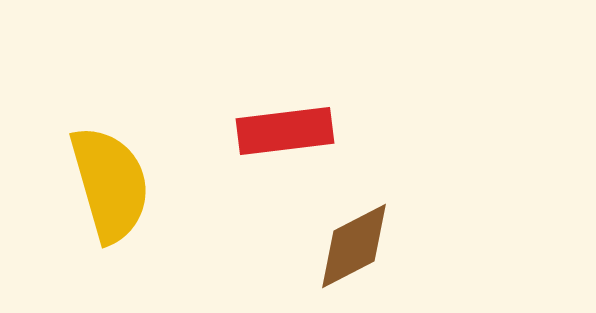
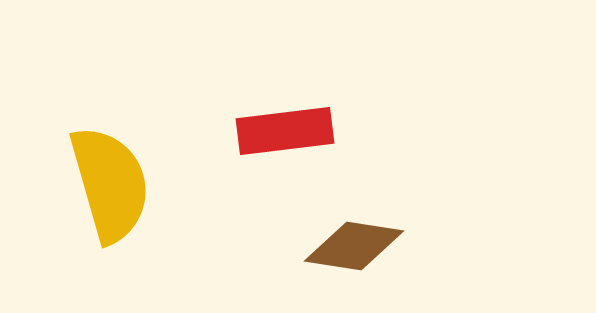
brown diamond: rotated 36 degrees clockwise
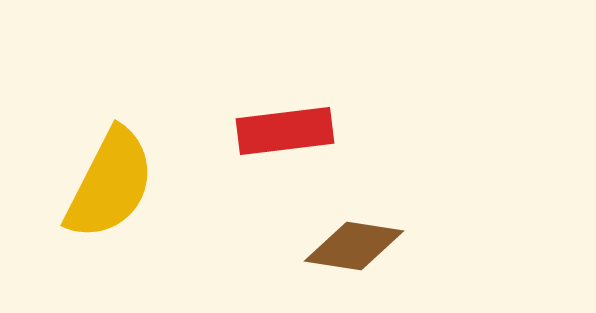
yellow semicircle: rotated 43 degrees clockwise
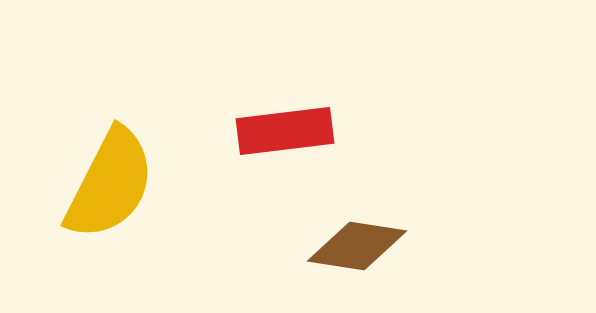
brown diamond: moved 3 px right
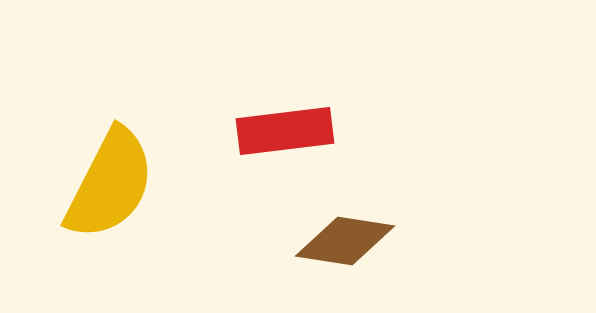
brown diamond: moved 12 px left, 5 px up
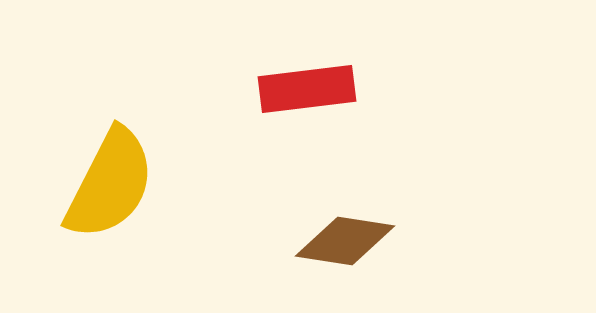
red rectangle: moved 22 px right, 42 px up
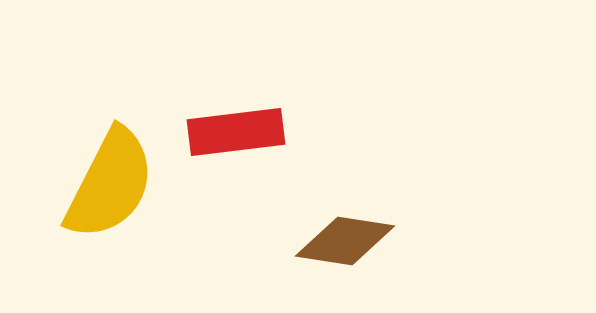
red rectangle: moved 71 px left, 43 px down
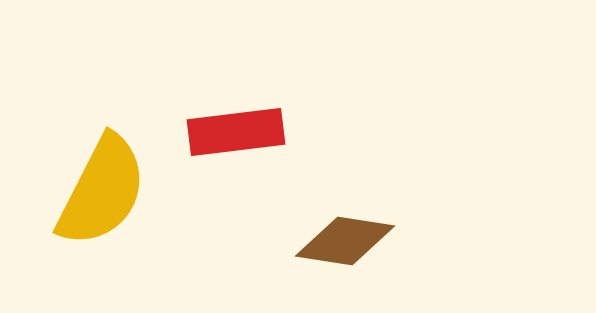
yellow semicircle: moved 8 px left, 7 px down
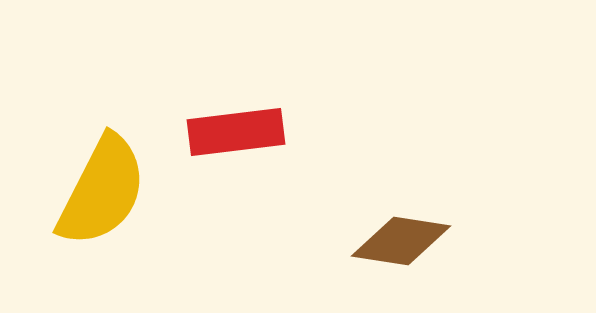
brown diamond: moved 56 px right
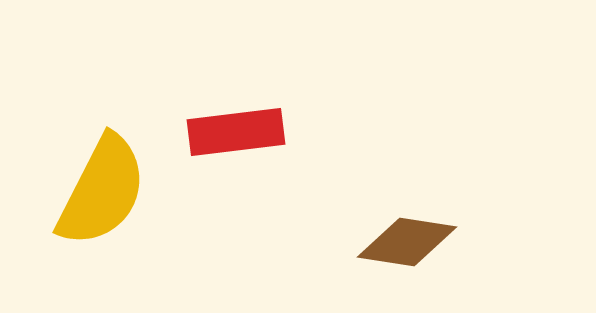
brown diamond: moved 6 px right, 1 px down
